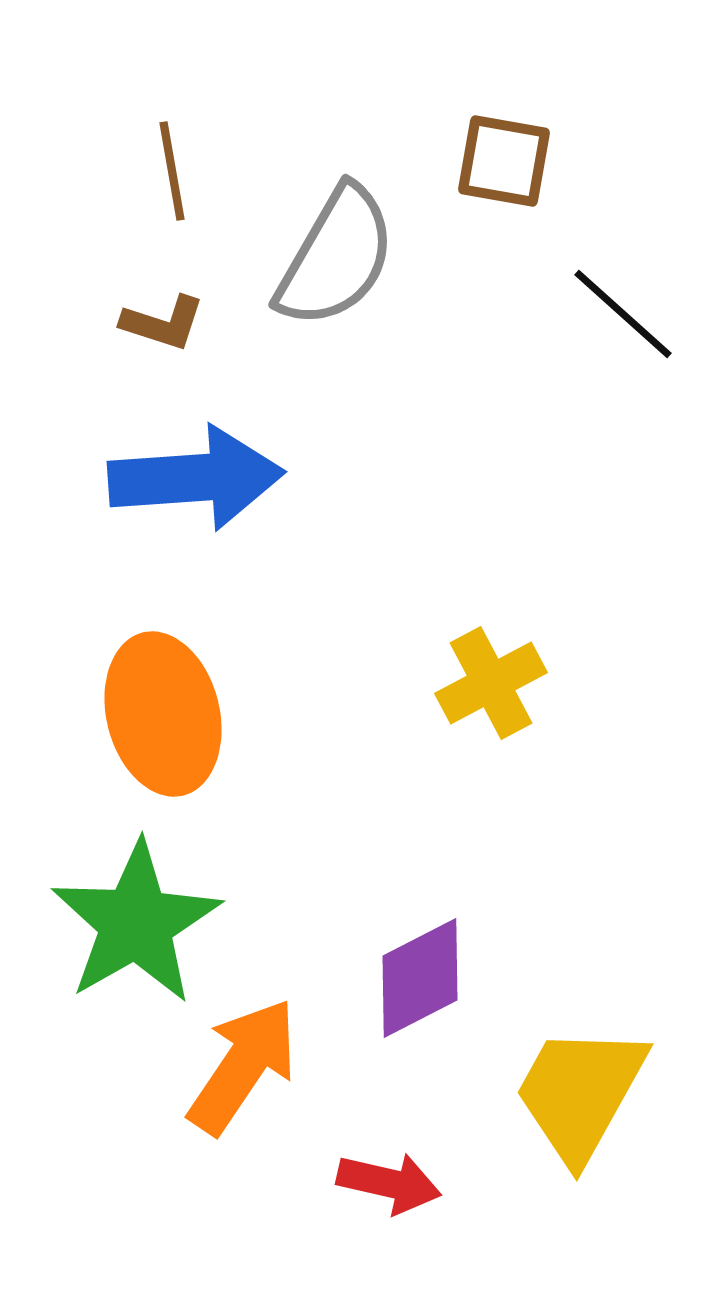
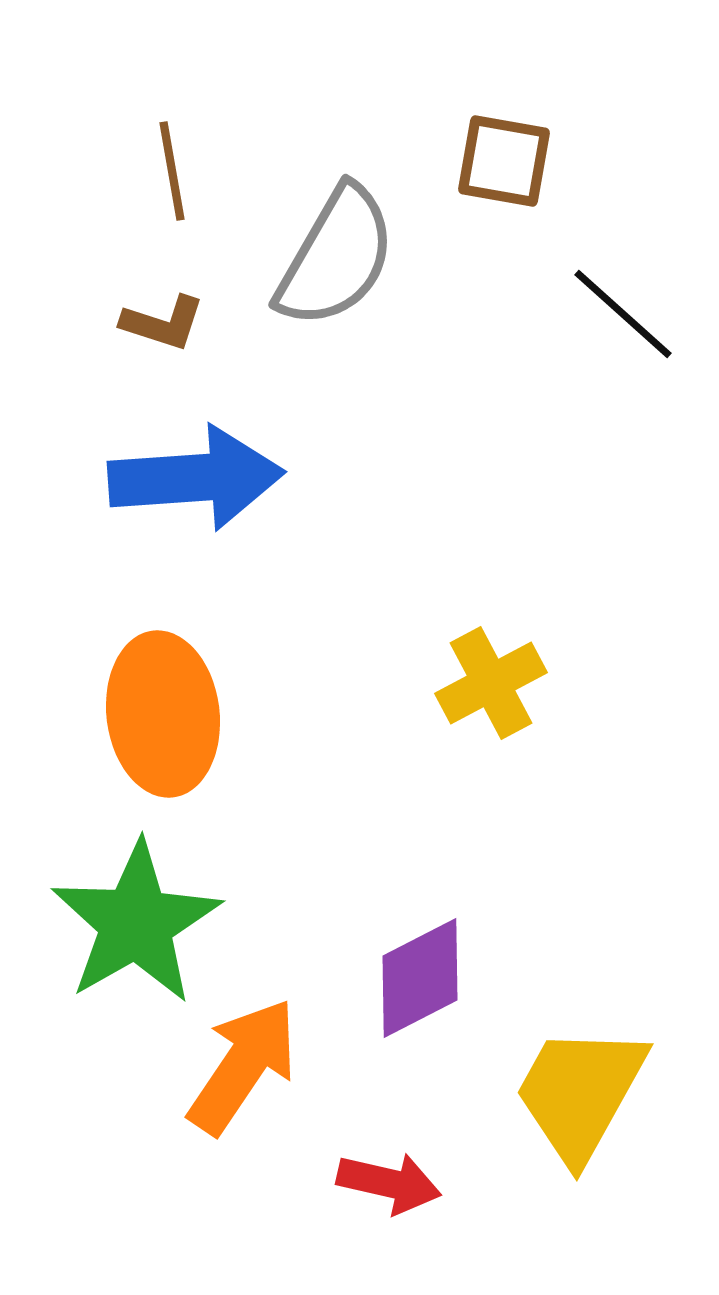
orange ellipse: rotated 7 degrees clockwise
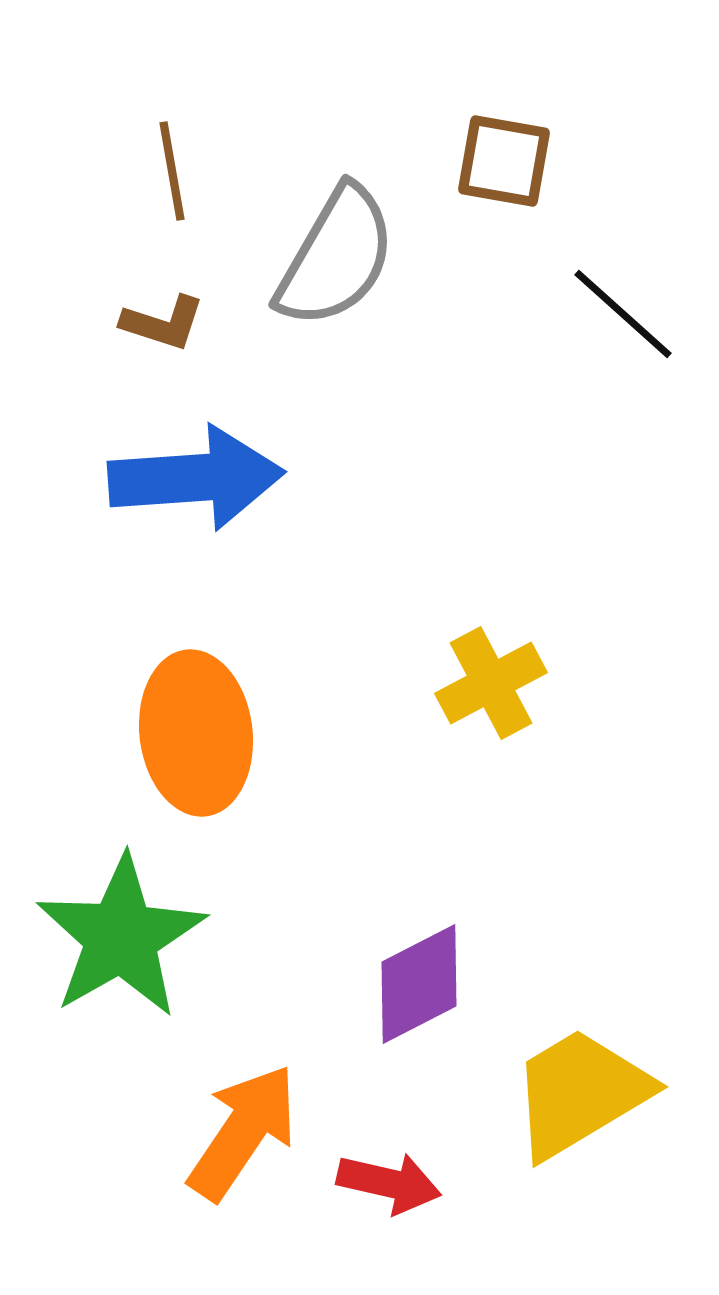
orange ellipse: moved 33 px right, 19 px down
green star: moved 15 px left, 14 px down
purple diamond: moved 1 px left, 6 px down
orange arrow: moved 66 px down
yellow trapezoid: rotated 30 degrees clockwise
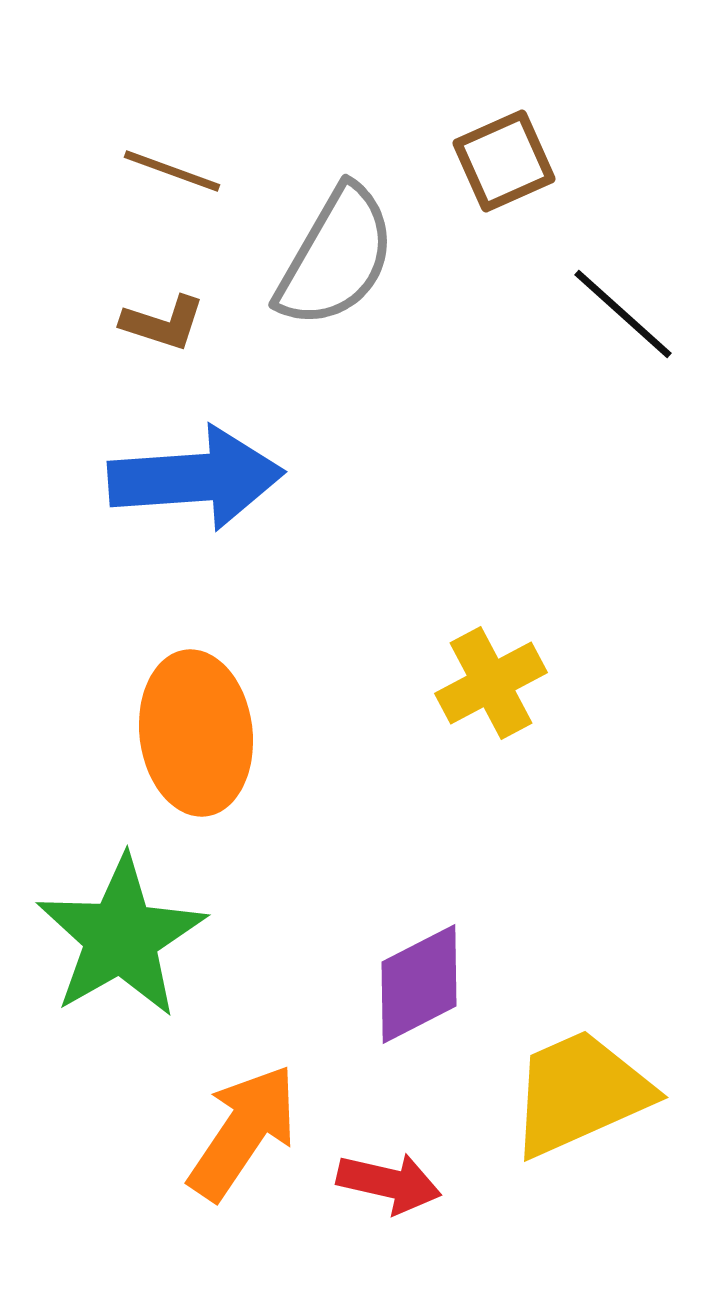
brown square: rotated 34 degrees counterclockwise
brown line: rotated 60 degrees counterclockwise
yellow trapezoid: rotated 7 degrees clockwise
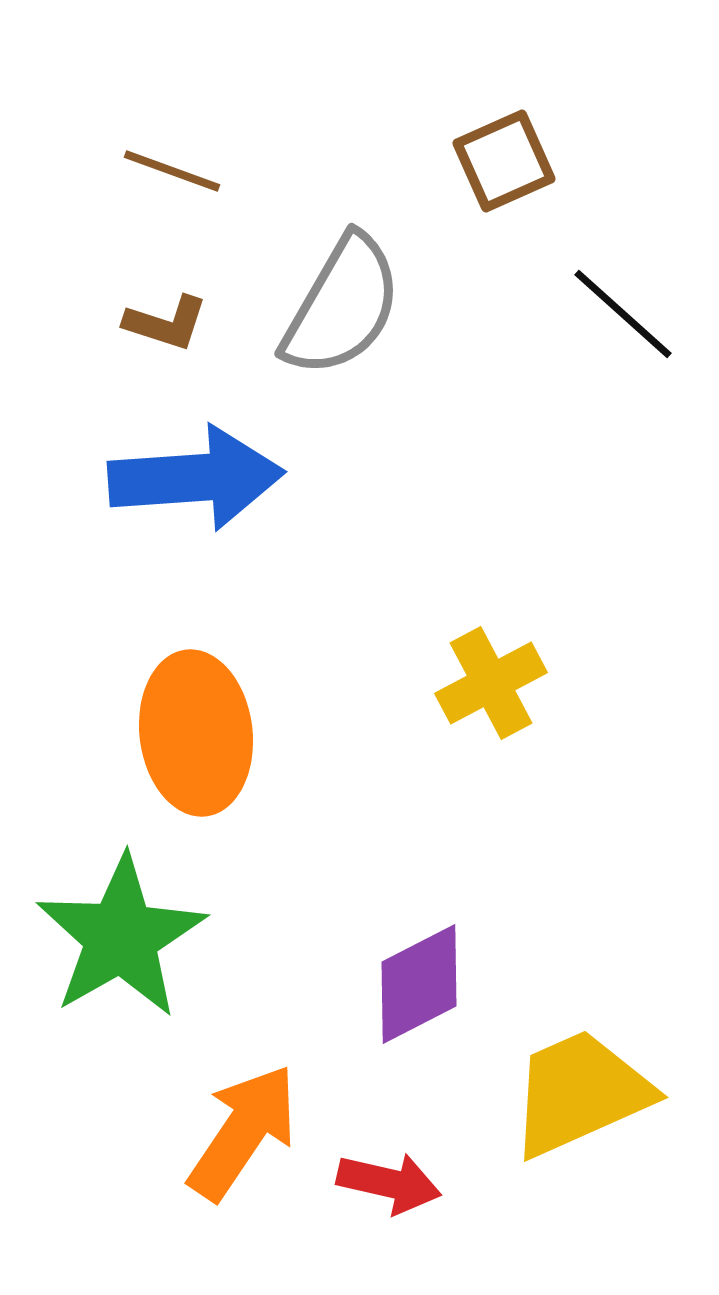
gray semicircle: moved 6 px right, 49 px down
brown L-shape: moved 3 px right
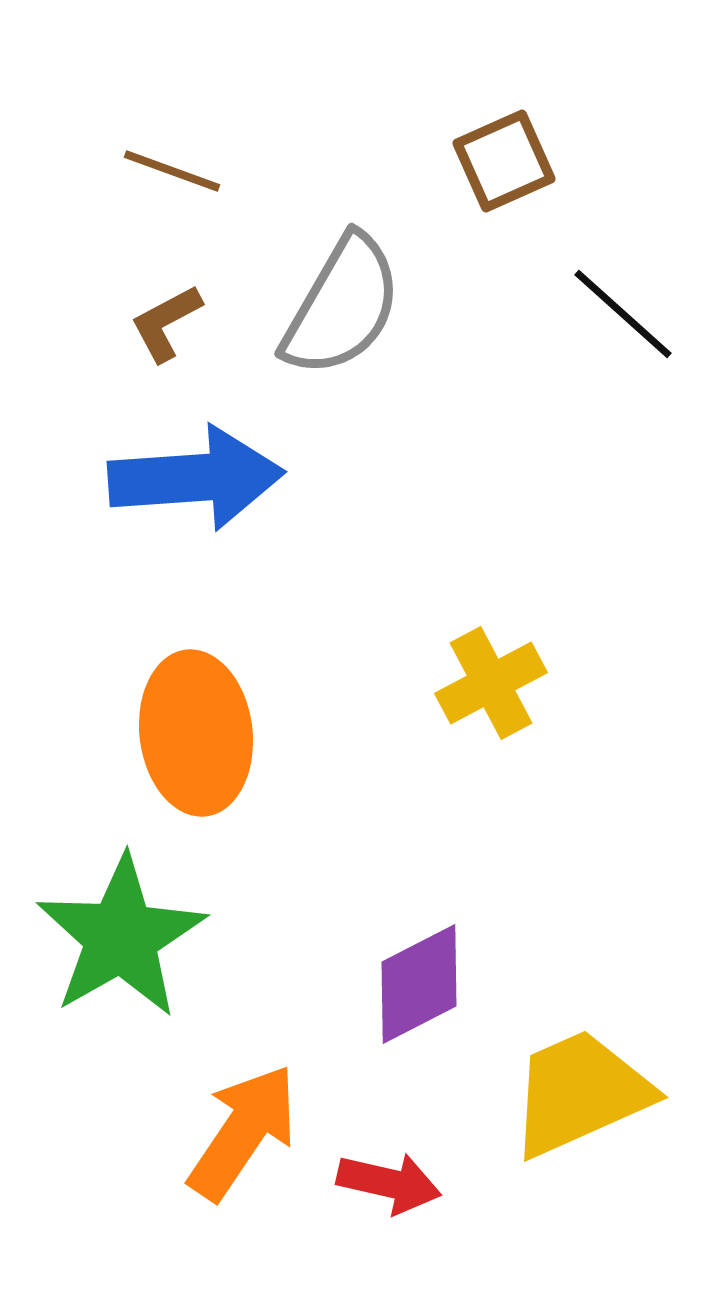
brown L-shape: rotated 134 degrees clockwise
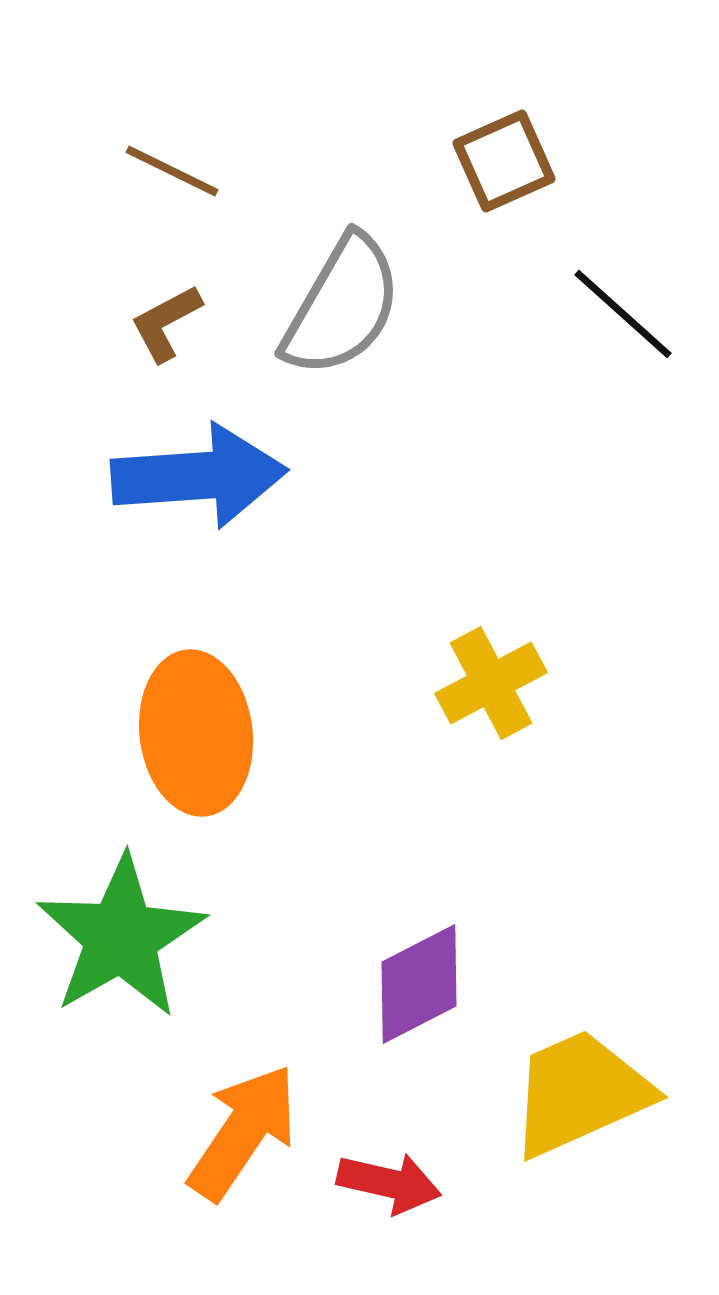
brown line: rotated 6 degrees clockwise
blue arrow: moved 3 px right, 2 px up
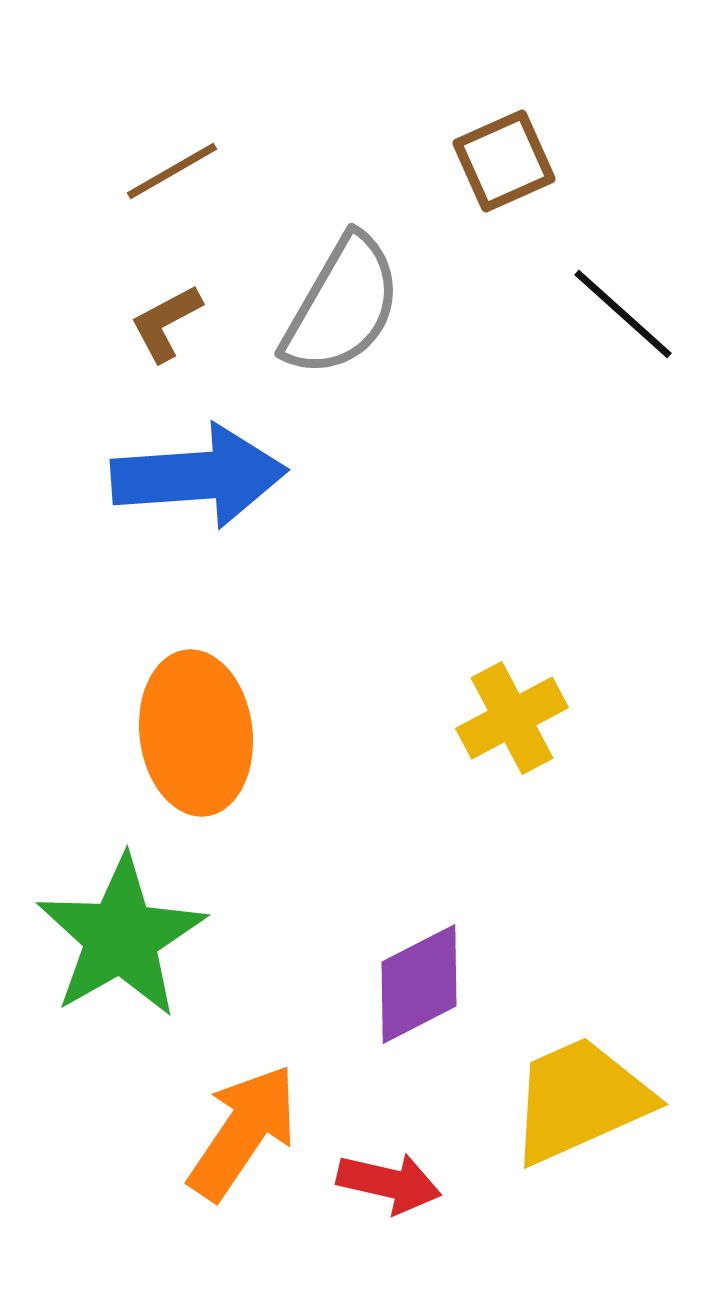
brown line: rotated 56 degrees counterclockwise
yellow cross: moved 21 px right, 35 px down
yellow trapezoid: moved 7 px down
